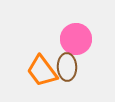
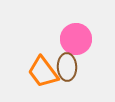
orange trapezoid: moved 1 px right, 1 px down
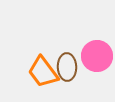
pink circle: moved 21 px right, 17 px down
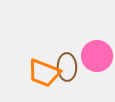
orange trapezoid: moved 1 px right, 1 px down; rotated 32 degrees counterclockwise
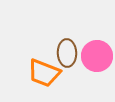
brown ellipse: moved 14 px up
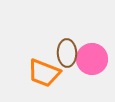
pink circle: moved 5 px left, 3 px down
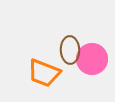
brown ellipse: moved 3 px right, 3 px up
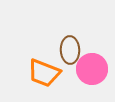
pink circle: moved 10 px down
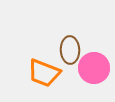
pink circle: moved 2 px right, 1 px up
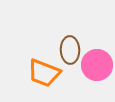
pink circle: moved 3 px right, 3 px up
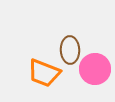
pink circle: moved 2 px left, 4 px down
